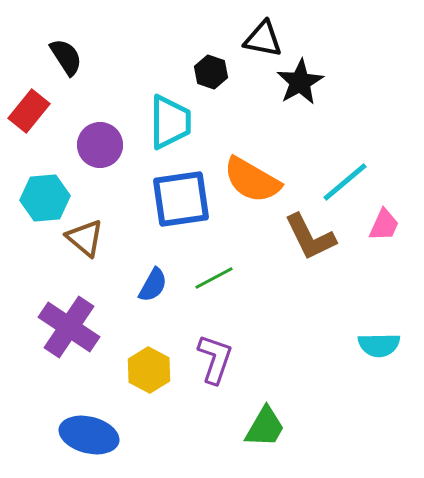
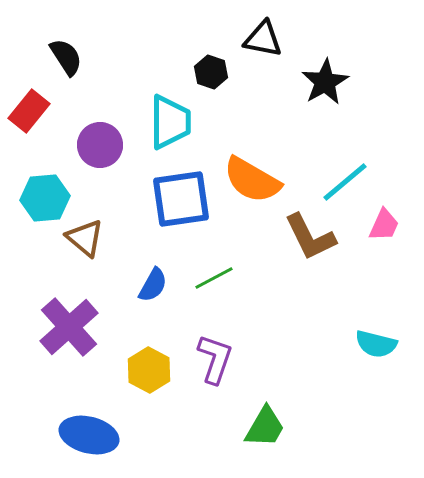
black star: moved 25 px right
purple cross: rotated 14 degrees clockwise
cyan semicircle: moved 3 px left, 1 px up; rotated 15 degrees clockwise
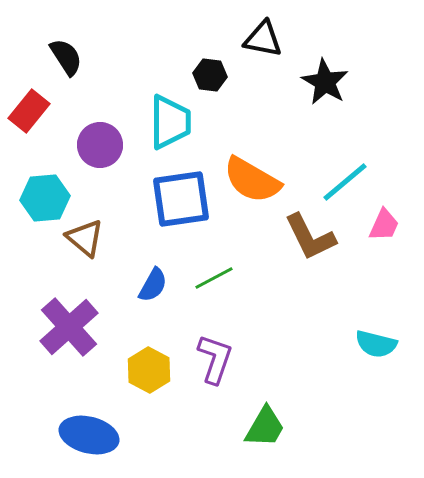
black hexagon: moved 1 px left, 3 px down; rotated 12 degrees counterclockwise
black star: rotated 12 degrees counterclockwise
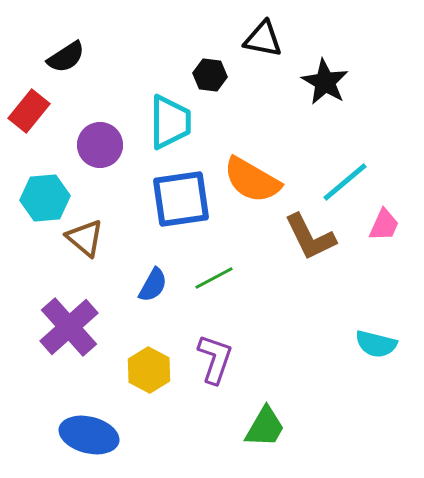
black semicircle: rotated 90 degrees clockwise
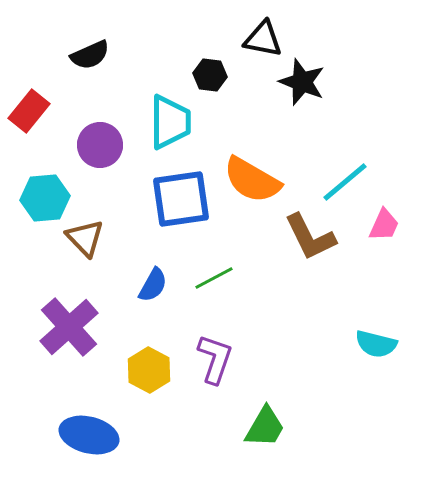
black semicircle: moved 24 px right, 2 px up; rotated 9 degrees clockwise
black star: moved 23 px left; rotated 9 degrees counterclockwise
brown triangle: rotated 6 degrees clockwise
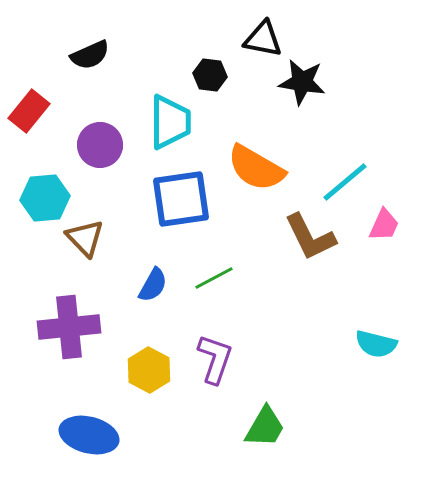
black star: rotated 12 degrees counterclockwise
orange semicircle: moved 4 px right, 12 px up
purple cross: rotated 36 degrees clockwise
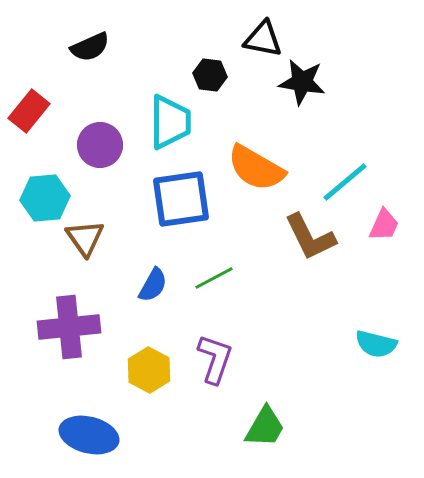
black semicircle: moved 8 px up
brown triangle: rotated 9 degrees clockwise
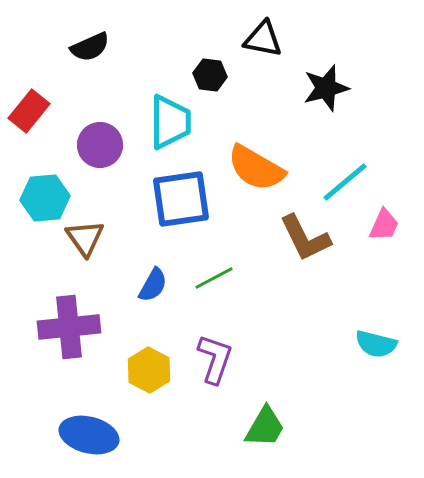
black star: moved 24 px right, 6 px down; rotated 24 degrees counterclockwise
brown L-shape: moved 5 px left, 1 px down
